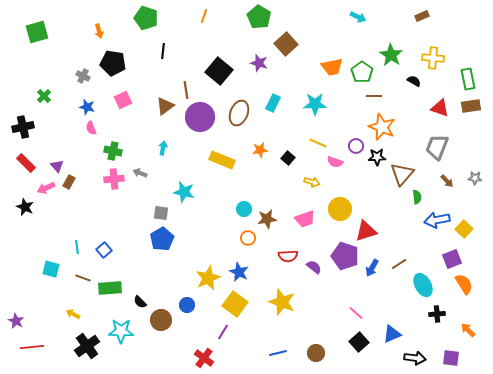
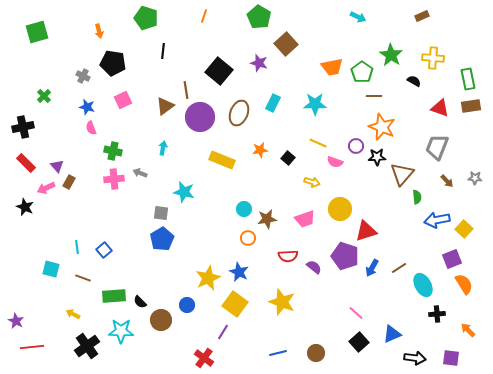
brown line at (399, 264): moved 4 px down
green rectangle at (110, 288): moved 4 px right, 8 px down
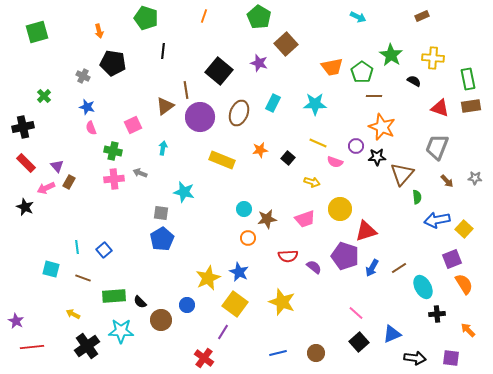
pink square at (123, 100): moved 10 px right, 25 px down
cyan ellipse at (423, 285): moved 2 px down
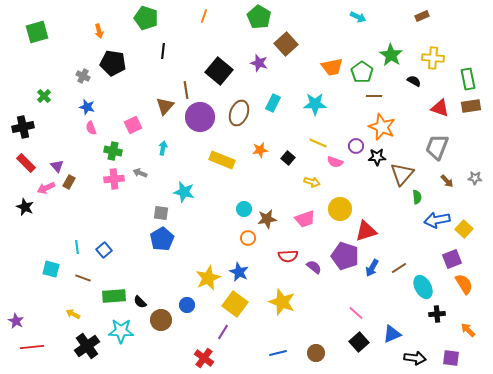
brown triangle at (165, 106): rotated 12 degrees counterclockwise
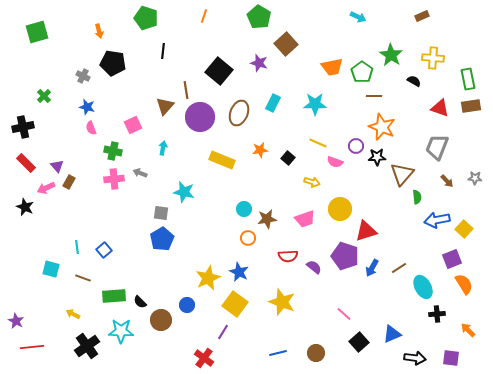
pink line at (356, 313): moved 12 px left, 1 px down
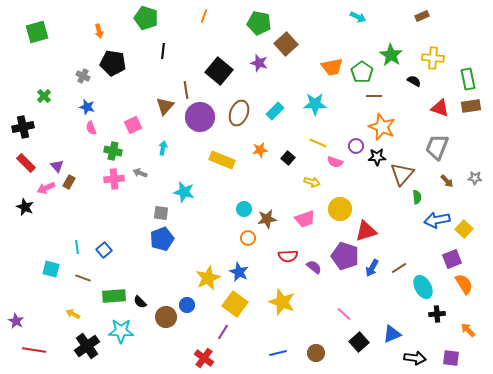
green pentagon at (259, 17): moved 6 px down; rotated 20 degrees counterclockwise
cyan rectangle at (273, 103): moved 2 px right, 8 px down; rotated 18 degrees clockwise
blue pentagon at (162, 239): rotated 10 degrees clockwise
brown circle at (161, 320): moved 5 px right, 3 px up
red line at (32, 347): moved 2 px right, 3 px down; rotated 15 degrees clockwise
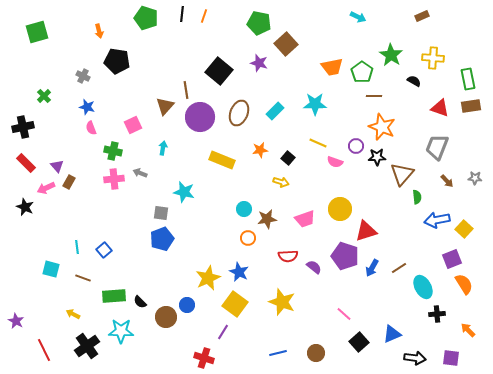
black line at (163, 51): moved 19 px right, 37 px up
black pentagon at (113, 63): moved 4 px right, 2 px up
yellow arrow at (312, 182): moved 31 px left
red line at (34, 350): moved 10 px right; rotated 55 degrees clockwise
red cross at (204, 358): rotated 18 degrees counterclockwise
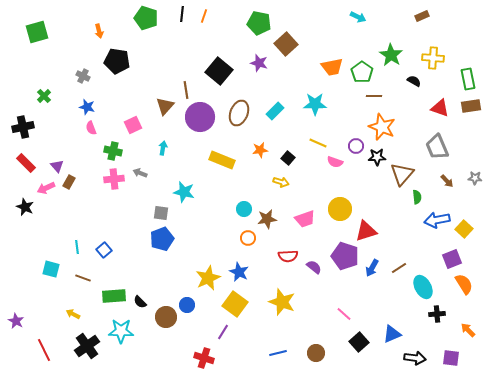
gray trapezoid at (437, 147): rotated 44 degrees counterclockwise
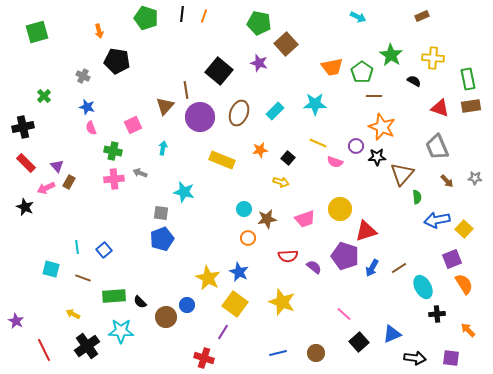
yellow star at (208, 278): rotated 20 degrees counterclockwise
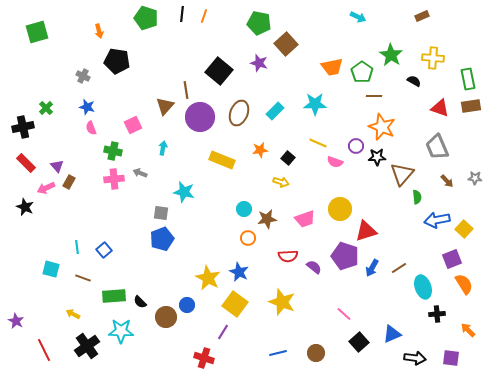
green cross at (44, 96): moved 2 px right, 12 px down
cyan ellipse at (423, 287): rotated 10 degrees clockwise
